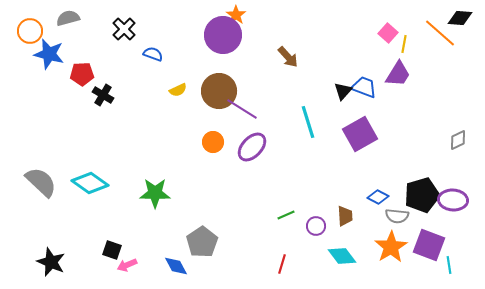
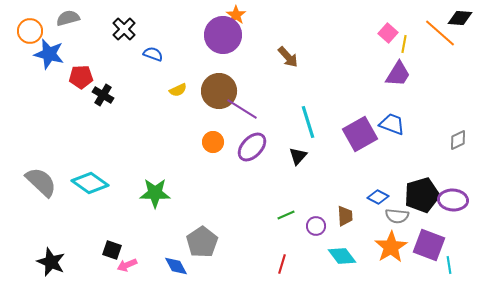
red pentagon at (82, 74): moved 1 px left, 3 px down
blue trapezoid at (364, 87): moved 28 px right, 37 px down
black triangle at (343, 91): moved 45 px left, 65 px down
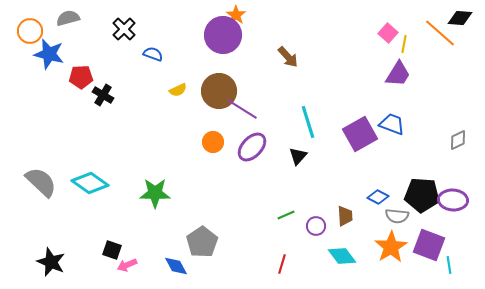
black pentagon at (422, 195): rotated 20 degrees clockwise
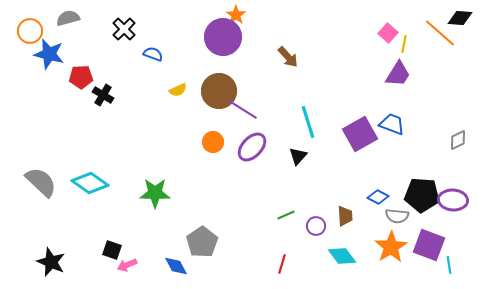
purple circle at (223, 35): moved 2 px down
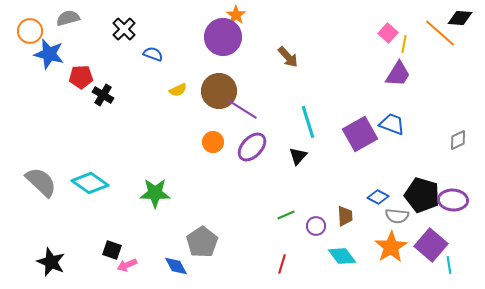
black pentagon at (422, 195): rotated 12 degrees clockwise
purple square at (429, 245): moved 2 px right; rotated 20 degrees clockwise
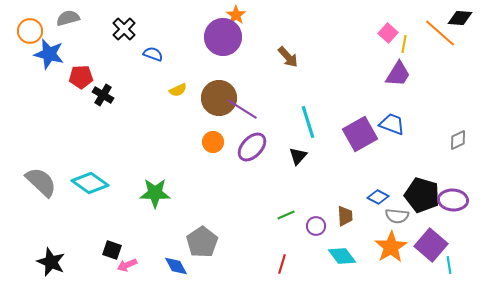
brown circle at (219, 91): moved 7 px down
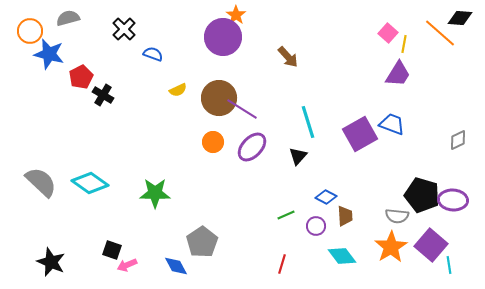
red pentagon at (81, 77): rotated 25 degrees counterclockwise
blue diamond at (378, 197): moved 52 px left
